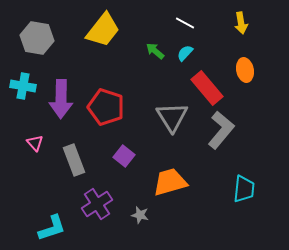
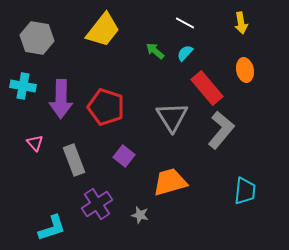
cyan trapezoid: moved 1 px right, 2 px down
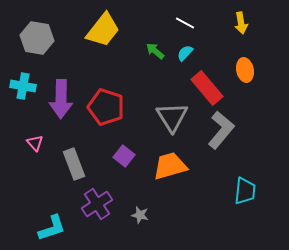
gray rectangle: moved 4 px down
orange trapezoid: moved 16 px up
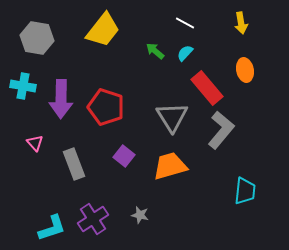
purple cross: moved 4 px left, 15 px down
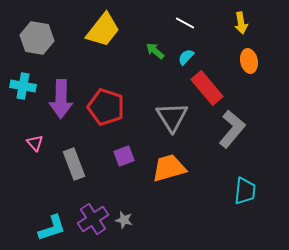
cyan semicircle: moved 1 px right, 4 px down
orange ellipse: moved 4 px right, 9 px up
gray L-shape: moved 11 px right, 1 px up
purple square: rotated 30 degrees clockwise
orange trapezoid: moved 1 px left, 2 px down
gray star: moved 16 px left, 5 px down
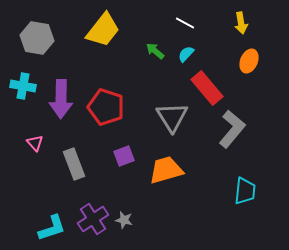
cyan semicircle: moved 3 px up
orange ellipse: rotated 35 degrees clockwise
orange trapezoid: moved 3 px left, 2 px down
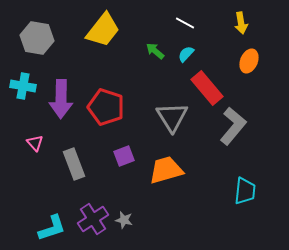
gray L-shape: moved 1 px right, 3 px up
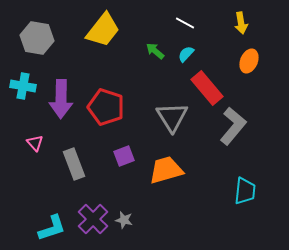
purple cross: rotated 12 degrees counterclockwise
